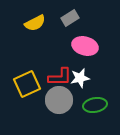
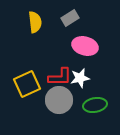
yellow semicircle: moved 1 px up; rotated 70 degrees counterclockwise
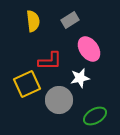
gray rectangle: moved 2 px down
yellow semicircle: moved 2 px left, 1 px up
pink ellipse: moved 4 px right, 3 px down; rotated 40 degrees clockwise
red L-shape: moved 10 px left, 16 px up
green ellipse: moved 11 px down; rotated 20 degrees counterclockwise
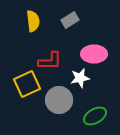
pink ellipse: moved 5 px right, 5 px down; rotated 55 degrees counterclockwise
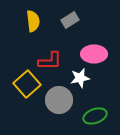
yellow square: rotated 16 degrees counterclockwise
green ellipse: rotated 10 degrees clockwise
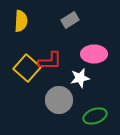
yellow semicircle: moved 12 px left; rotated 10 degrees clockwise
yellow square: moved 16 px up; rotated 8 degrees counterclockwise
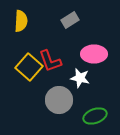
red L-shape: rotated 70 degrees clockwise
yellow square: moved 2 px right, 1 px up
white star: rotated 24 degrees clockwise
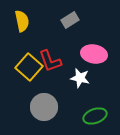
yellow semicircle: moved 1 px right; rotated 15 degrees counterclockwise
pink ellipse: rotated 10 degrees clockwise
gray circle: moved 15 px left, 7 px down
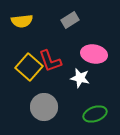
yellow semicircle: rotated 95 degrees clockwise
green ellipse: moved 2 px up
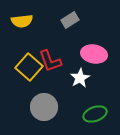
white star: rotated 30 degrees clockwise
